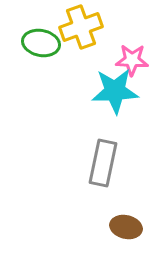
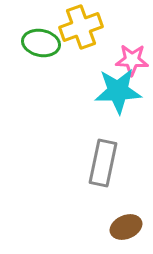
cyan star: moved 3 px right
brown ellipse: rotated 36 degrees counterclockwise
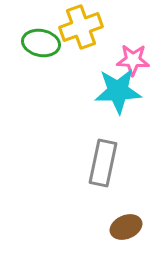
pink star: moved 1 px right
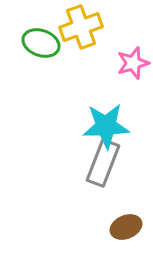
green ellipse: rotated 9 degrees clockwise
pink star: moved 3 px down; rotated 20 degrees counterclockwise
cyan star: moved 12 px left, 35 px down
gray rectangle: rotated 9 degrees clockwise
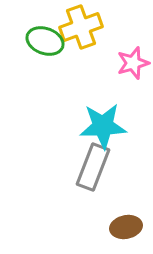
green ellipse: moved 4 px right, 2 px up
cyan star: moved 3 px left
gray rectangle: moved 10 px left, 4 px down
brown ellipse: rotated 12 degrees clockwise
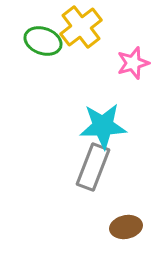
yellow cross: rotated 18 degrees counterclockwise
green ellipse: moved 2 px left
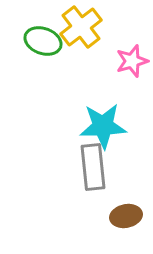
pink star: moved 1 px left, 2 px up
gray rectangle: rotated 27 degrees counterclockwise
brown ellipse: moved 11 px up
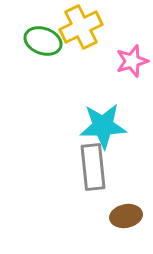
yellow cross: rotated 12 degrees clockwise
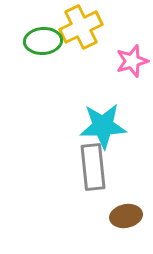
green ellipse: rotated 24 degrees counterclockwise
